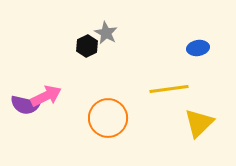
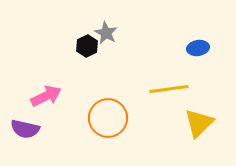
purple semicircle: moved 24 px down
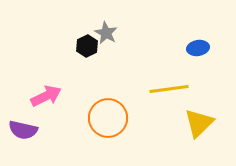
purple semicircle: moved 2 px left, 1 px down
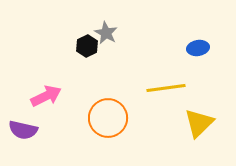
yellow line: moved 3 px left, 1 px up
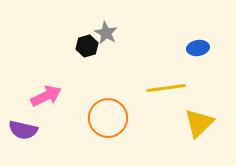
black hexagon: rotated 10 degrees clockwise
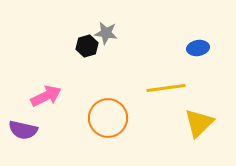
gray star: rotated 20 degrees counterclockwise
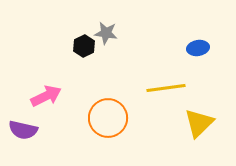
black hexagon: moved 3 px left; rotated 10 degrees counterclockwise
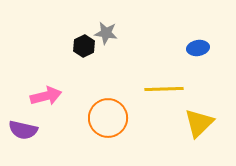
yellow line: moved 2 px left, 1 px down; rotated 6 degrees clockwise
pink arrow: rotated 12 degrees clockwise
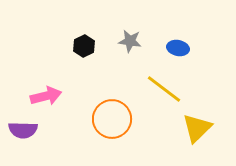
gray star: moved 24 px right, 8 px down
blue ellipse: moved 20 px left; rotated 20 degrees clockwise
yellow line: rotated 39 degrees clockwise
orange circle: moved 4 px right, 1 px down
yellow triangle: moved 2 px left, 5 px down
purple semicircle: rotated 12 degrees counterclockwise
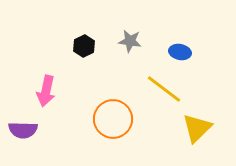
blue ellipse: moved 2 px right, 4 px down
pink arrow: moved 5 px up; rotated 116 degrees clockwise
orange circle: moved 1 px right
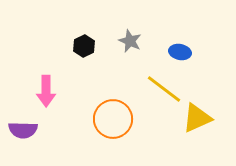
gray star: rotated 15 degrees clockwise
pink arrow: rotated 12 degrees counterclockwise
yellow triangle: moved 10 px up; rotated 20 degrees clockwise
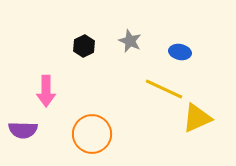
yellow line: rotated 12 degrees counterclockwise
orange circle: moved 21 px left, 15 px down
